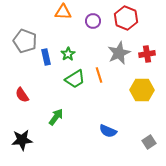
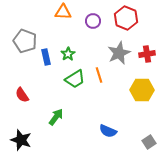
black star: moved 1 px left; rotated 25 degrees clockwise
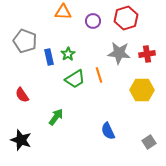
red hexagon: rotated 20 degrees clockwise
gray star: rotated 30 degrees clockwise
blue rectangle: moved 3 px right
blue semicircle: rotated 42 degrees clockwise
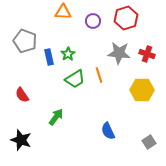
red cross: rotated 28 degrees clockwise
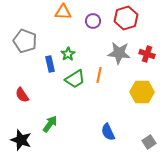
blue rectangle: moved 1 px right, 7 px down
orange line: rotated 28 degrees clockwise
yellow hexagon: moved 2 px down
green arrow: moved 6 px left, 7 px down
blue semicircle: moved 1 px down
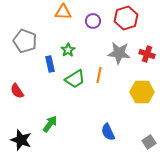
green star: moved 4 px up
red semicircle: moved 5 px left, 4 px up
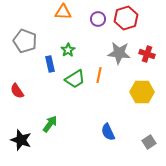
purple circle: moved 5 px right, 2 px up
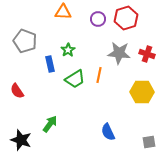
gray square: rotated 24 degrees clockwise
